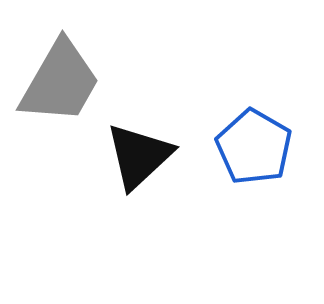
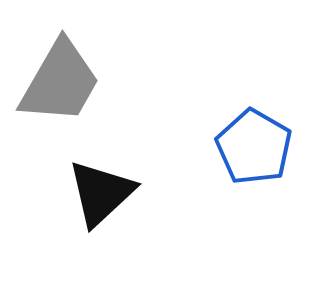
black triangle: moved 38 px left, 37 px down
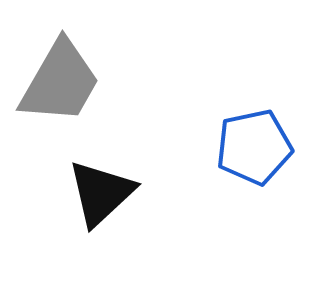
blue pentagon: rotated 30 degrees clockwise
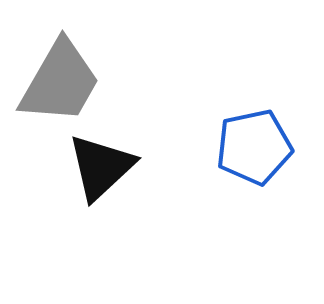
black triangle: moved 26 px up
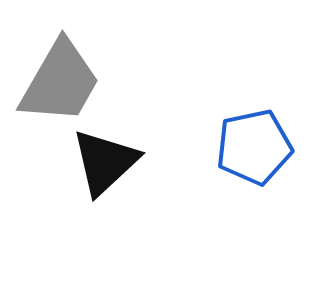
black triangle: moved 4 px right, 5 px up
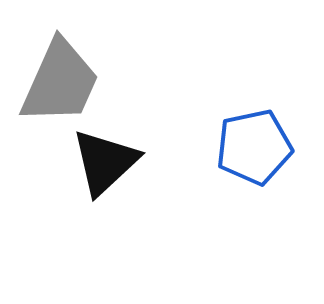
gray trapezoid: rotated 6 degrees counterclockwise
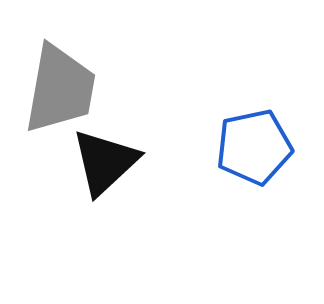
gray trapezoid: moved 7 px down; rotated 14 degrees counterclockwise
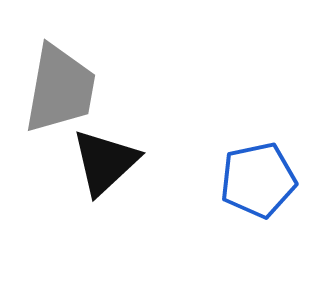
blue pentagon: moved 4 px right, 33 px down
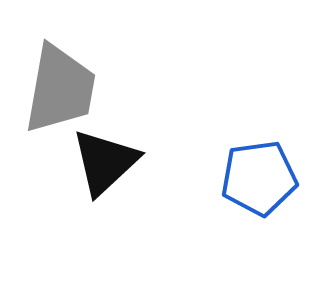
blue pentagon: moved 1 px right, 2 px up; rotated 4 degrees clockwise
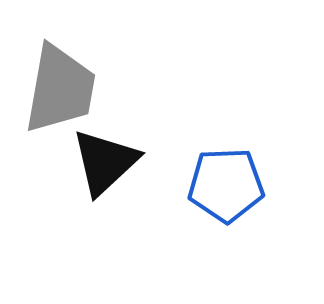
blue pentagon: moved 33 px left, 7 px down; rotated 6 degrees clockwise
